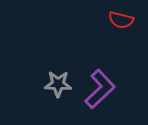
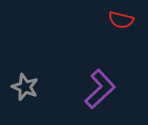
gray star: moved 33 px left, 3 px down; rotated 20 degrees clockwise
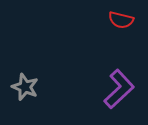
purple L-shape: moved 19 px right
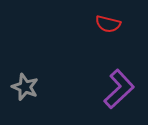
red semicircle: moved 13 px left, 4 px down
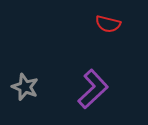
purple L-shape: moved 26 px left
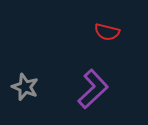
red semicircle: moved 1 px left, 8 px down
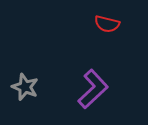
red semicircle: moved 8 px up
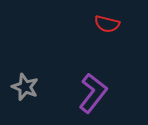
purple L-shape: moved 4 px down; rotated 9 degrees counterclockwise
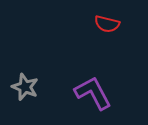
purple L-shape: rotated 66 degrees counterclockwise
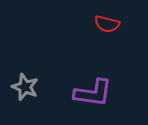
purple L-shape: rotated 126 degrees clockwise
